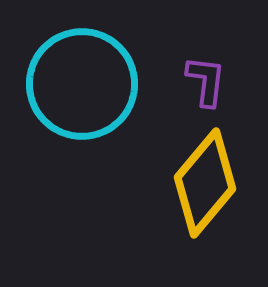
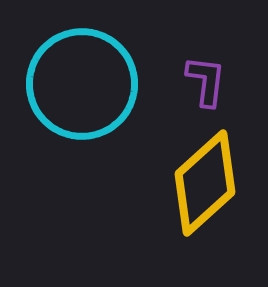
yellow diamond: rotated 8 degrees clockwise
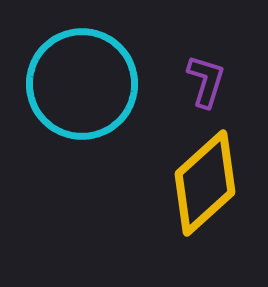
purple L-shape: rotated 10 degrees clockwise
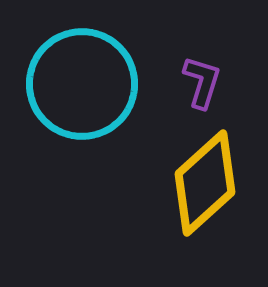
purple L-shape: moved 4 px left, 1 px down
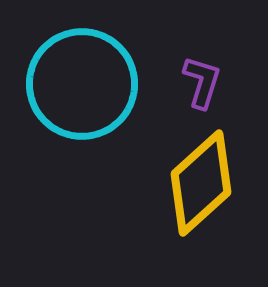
yellow diamond: moved 4 px left
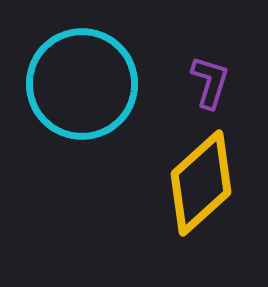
purple L-shape: moved 8 px right
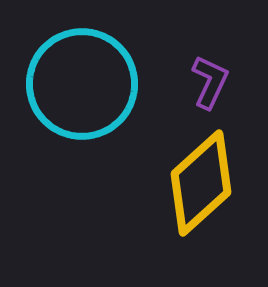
purple L-shape: rotated 8 degrees clockwise
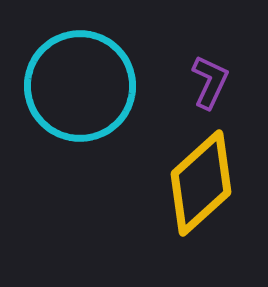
cyan circle: moved 2 px left, 2 px down
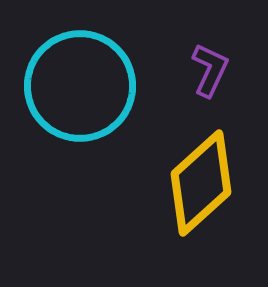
purple L-shape: moved 12 px up
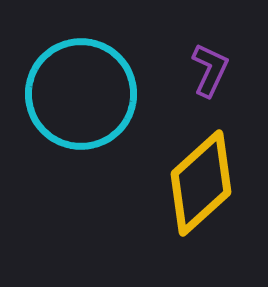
cyan circle: moved 1 px right, 8 px down
